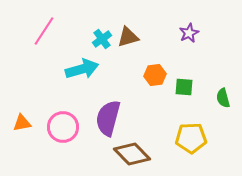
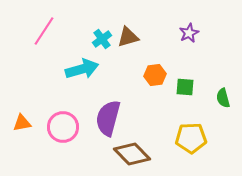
green square: moved 1 px right
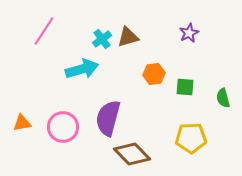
orange hexagon: moved 1 px left, 1 px up
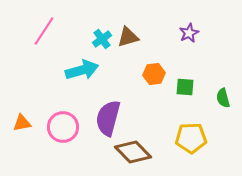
cyan arrow: moved 1 px down
brown diamond: moved 1 px right, 2 px up
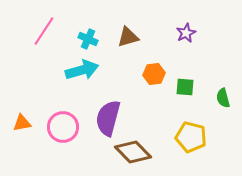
purple star: moved 3 px left
cyan cross: moved 14 px left; rotated 30 degrees counterclockwise
yellow pentagon: moved 1 px up; rotated 16 degrees clockwise
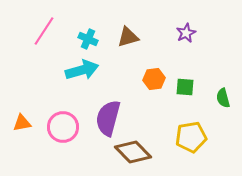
orange hexagon: moved 5 px down
yellow pentagon: rotated 24 degrees counterclockwise
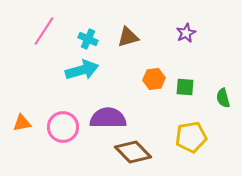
purple semicircle: rotated 75 degrees clockwise
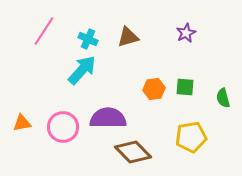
cyan arrow: rotated 32 degrees counterclockwise
orange hexagon: moved 10 px down
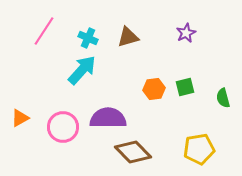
cyan cross: moved 1 px up
green square: rotated 18 degrees counterclockwise
orange triangle: moved 2 px left, 5 px up; rotated 18 degrees counterclockwise
yellow pentagon: moved 8 px right, 12 px down
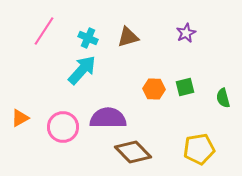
orange hexagon: rotated 10 degrees clockwise
